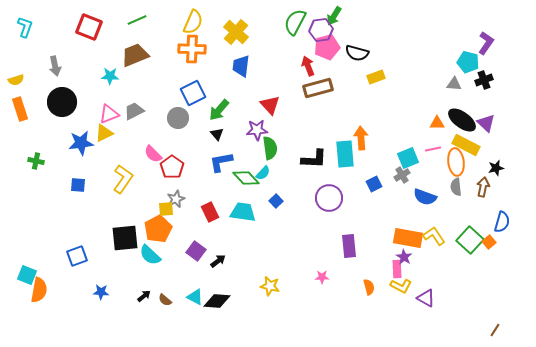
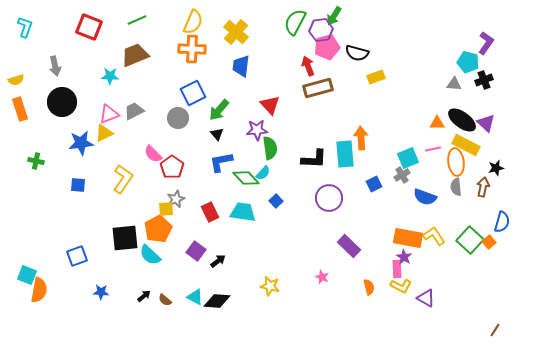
purple rectangle at (349, 246): rotated 40 degrees counterclockwise
pink star at (322, 277): rotated 24 degrees clockwise
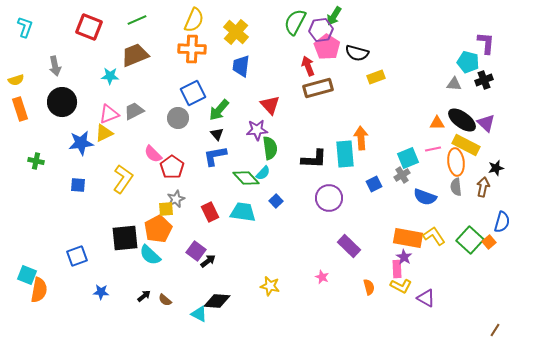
yellow semicircle at (193, 22): moved 1 px right, 2 px up
purple L-shape at (486, 43): rotated 30 degrees counterclockwise
pink pentagon at (327, 47): rotated 25 degrees counterclockwise
blue L-shape at (221, 162): moved 6 px left, 6 px up
black arrow at (218, 261): moved 10 px left
cyan triangle at (195, 297): moved 4 px right, 17 px down
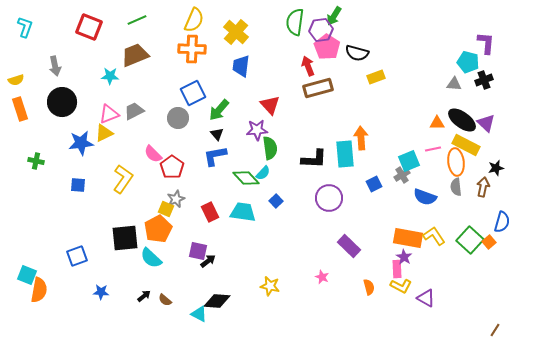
green semicircle at (295, 22): rotated 20 degrees counterclockwise
cyan square at (408, 158): moved 1 px right, 3 px down
yellow square at (166, 209): rotated 28 degrees clockwise
purple square at (196, 251): moved 2 px right; rotated 24 degrees counterclockwise
cyan semicircle at (150, 255): moved 1 px right, 3 px down
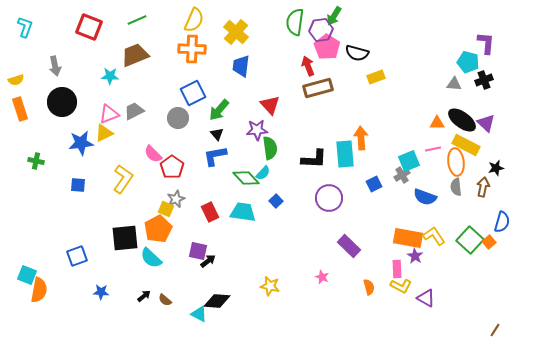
purple star at (404, 257): moved 11 px right, 1 px up
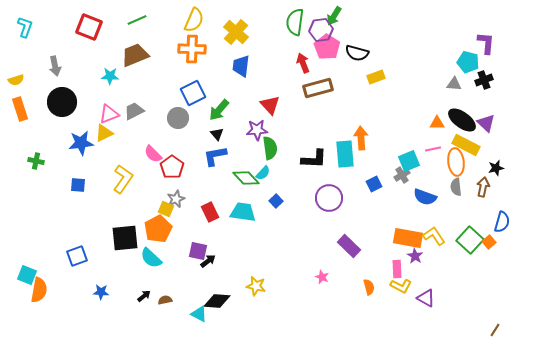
red arrow at (308, 66): moved 5 px left, 3 px up
yellow star at (270, 286): moved 14 px left
brown semicircle at (165, 300): rotated 128 degrees clockwise
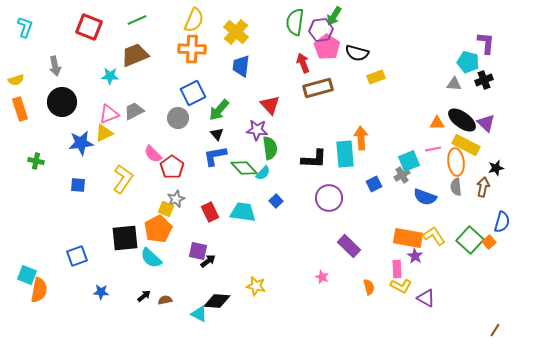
purple star at (257, 130): rotated 10 degrees clockwise
green diamond at (246, 178): moved 2 px left, 10 px up
